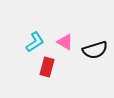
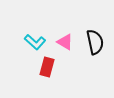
cyan L-shape: rotated 75 degrees clockwise
black semicircle: moved 8 px up; rotated 85 degrees counterclockwise
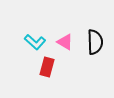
black semicircle: rotated 10 degrees clockwise
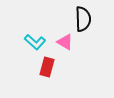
black semicircle: moved 12 px left, 23 px up
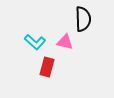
pink triangle: rotated 18 degrees counterclockwise
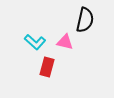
black semicircle: moved 2 px right, 1 px down; rotated 15 degrees clockwise
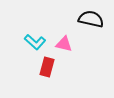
black semicircle: moved 6 px right, 1 px up; rotated 90 degrees counterclockwise
pink triangle: moved 1 px left, 2 px down
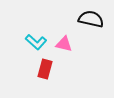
cyan L-shape: moved 1 px right
red rectangle: moved 2 px left, 2 px down
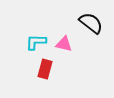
black semicircle: moved 4 px down; rotated 25 degrees clockwise
cyan L-shape: rotated 140 degrees clockwise
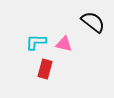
black semicircle: moved 2 px right, 1 px up
